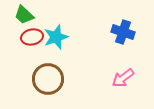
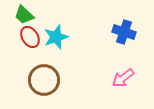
blue cross: moved 1 px right
red ellipse: moved 2 px left; rotated 70 degrees clockwise
brown circle: moved 4 px left, 1 px down
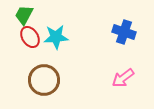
green trapezoid: rotated 75 degrees clockwise
cyan star: rotated 15 degrees clockwise
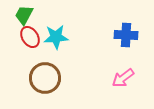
blue cross: moved 2 px right, 3 px down; rotated 15 degrees counterclockwise
brown circle: moved 1 px right, 2 px up
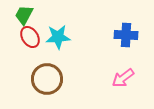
cyan star: moved 2 px right
brown circle: moved 2 px right, 1 px down
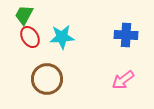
cyan star: moved 4 px right
pink arrow: moved 2 px down
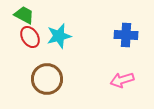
green trapezoid: rotated 90 degrees clockwise
cyan star: moved 3 px left, 1 px up; rotated 10 degrees counterclockwise
pink arrow: moved 1 px left; rotated 20 degrees clockwise
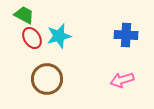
red ellipse: moved 2 px right, 1 px down
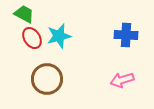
green trapezoid: moved 1 px up
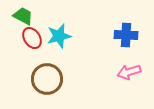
green trapezoid: moved 1 px left, 2 px down
pink arrow: moved 7 px right, 8 px up
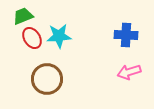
green trapezoid: rotated 50 degrees counterclockwise
cyan star: rotated 10 degrees clockwise
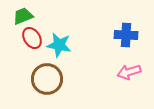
cyan star: moved 9 px down; rotated 15 degrees clockwise
